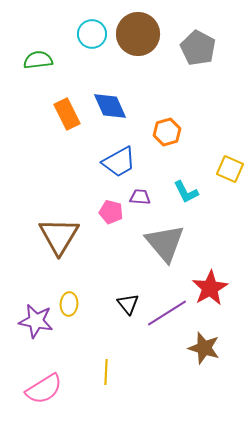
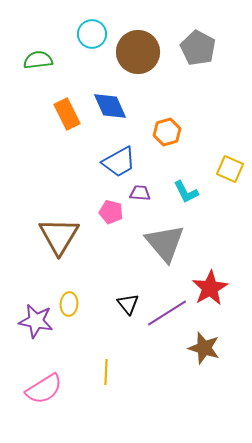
brown circle: moved 18 px down
purple trapezoid: moved 4 px up
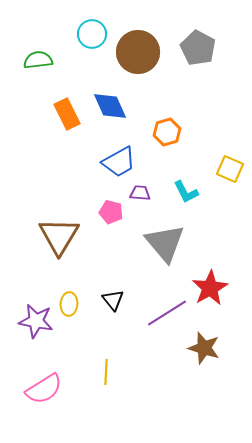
black triangle: moved 15 px left, 4 px up
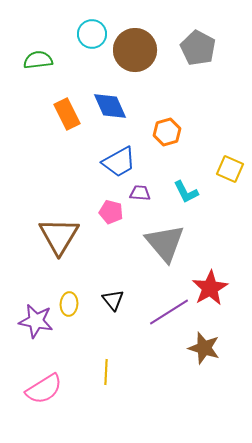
brown circle: moved 3 px left, 2 px up
purple line: moved 2 px right, 1 px up
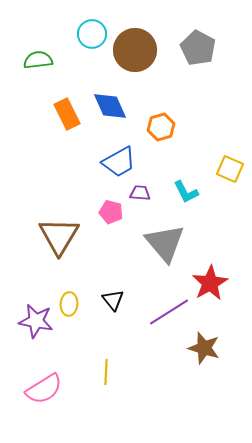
orange hexagon: moved 6 px left, 5 px up
red star: moved 5 px up
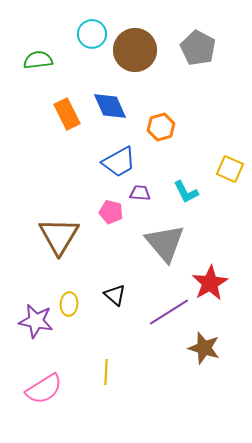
black triangle: moved 2 px right, 5 px up; rotated 10 degrees counterclockwise
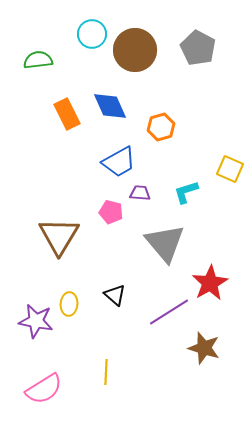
cyan L-shape: rotated 100 degrees clockwise
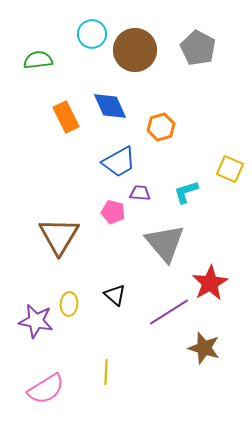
orange rectangle: moved 1 px left, 3 px down
pink pentagon: moved 2 px right
pink semicircle: moved 2 px right
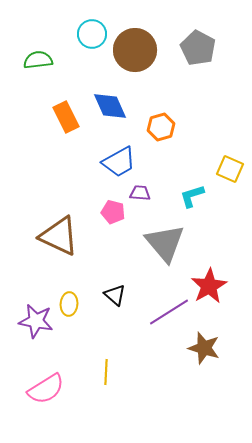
cyan L-shape: moved 6 px right, 4 px down
brown triangle: rotated 36 degrees counterclockwise
red star: moved 1 px left, 3 px down
